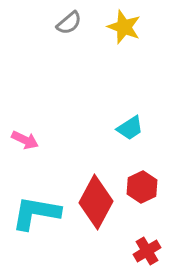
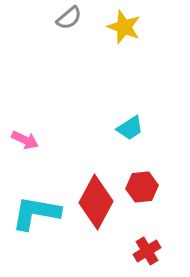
gray semicircle: moved 5 px up
red hexagon: rotated 20 degrees clockwise
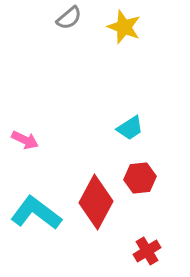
red hexagon: moved 2 px left, 9 px up
cyan L-shape: rotated 27 degrees clockwise
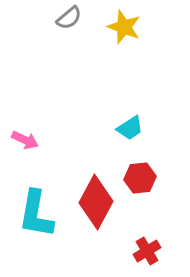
cyan L-shape: moved 1 px down; rotated 117 degrees counterclockwise
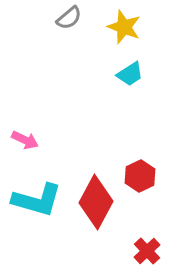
cyan trapezoid: moved 54 px up
red hexagon: moved 2 px up; rotated 20 degrees counterclockwise
cyan L-shape: moved 1 px right, 14 px up; rotated 84 degrees counterclockwise
red cross: rotated 12 degrees counterclockwise
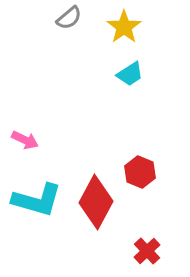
yellow star: rotated 16 degrees clockwise
red hexagon: moved 4 px up; rotated 12 degrees counterclockwise
